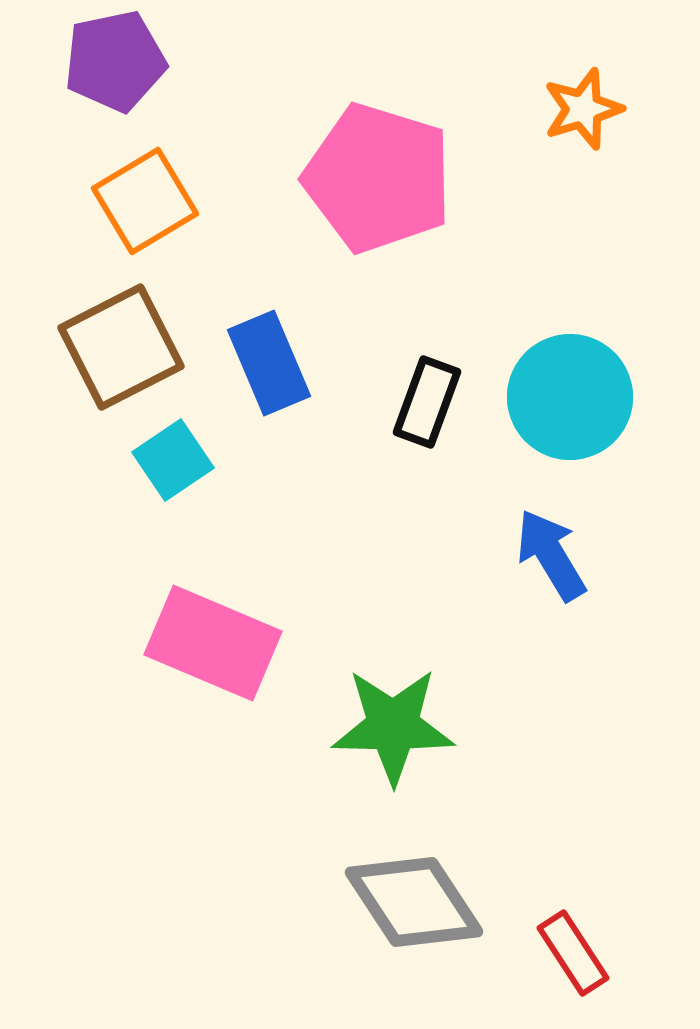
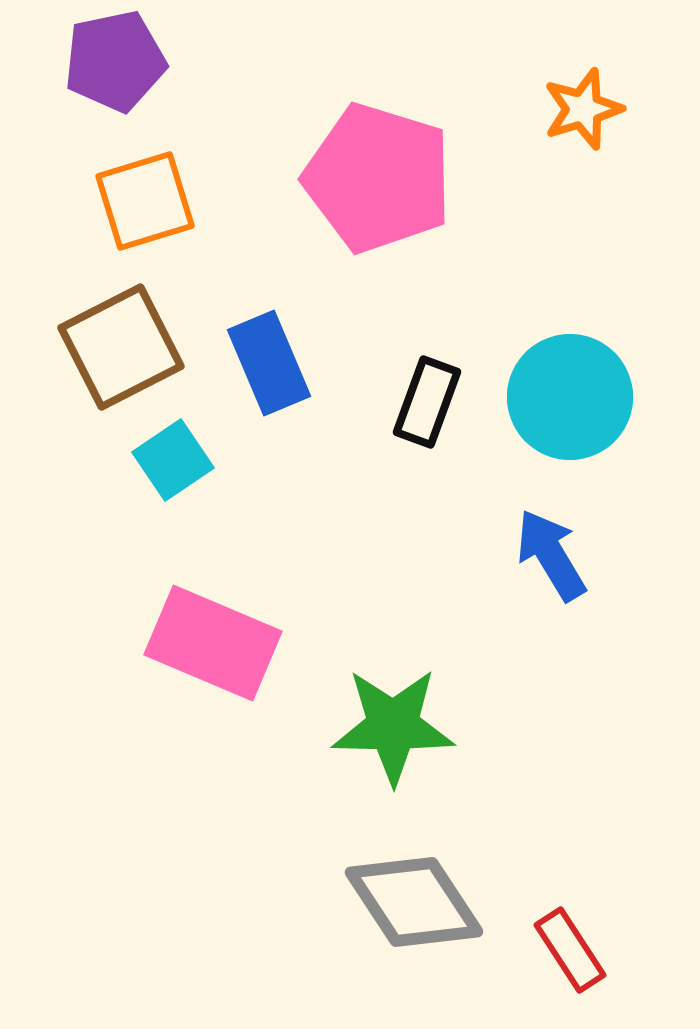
orange square: rotated 14 degrees clockwise
red rectangle: moved 3 px left, 3 px up
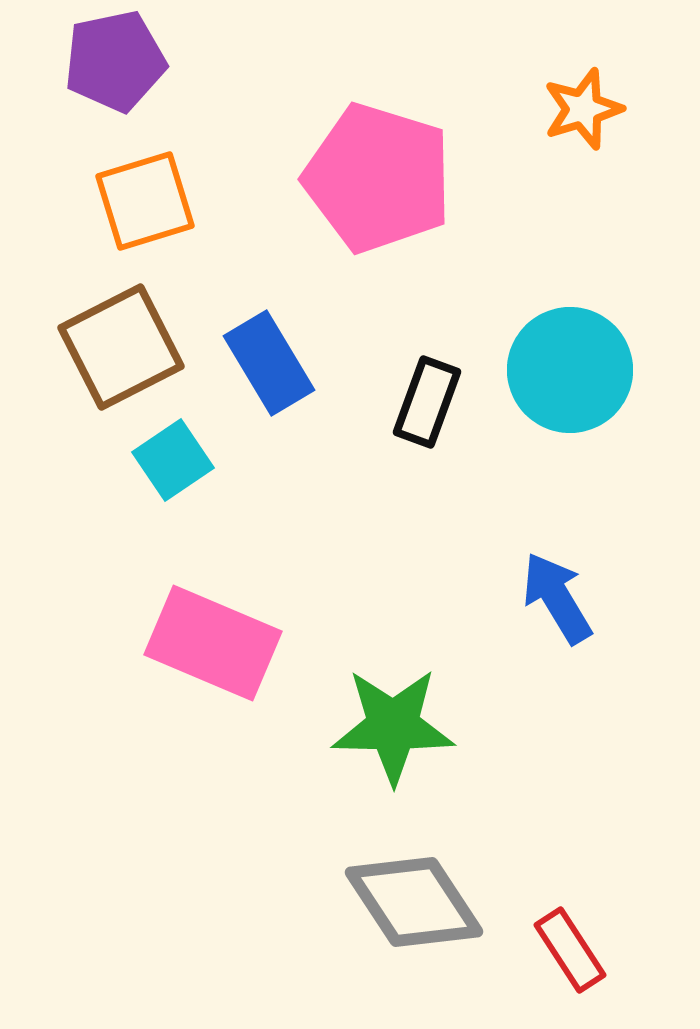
blue rectangle: rotated 8 degrees counterclockwise
cyan circle: moved 27 px up
blue arrow: moved 6 px right, 43 px down
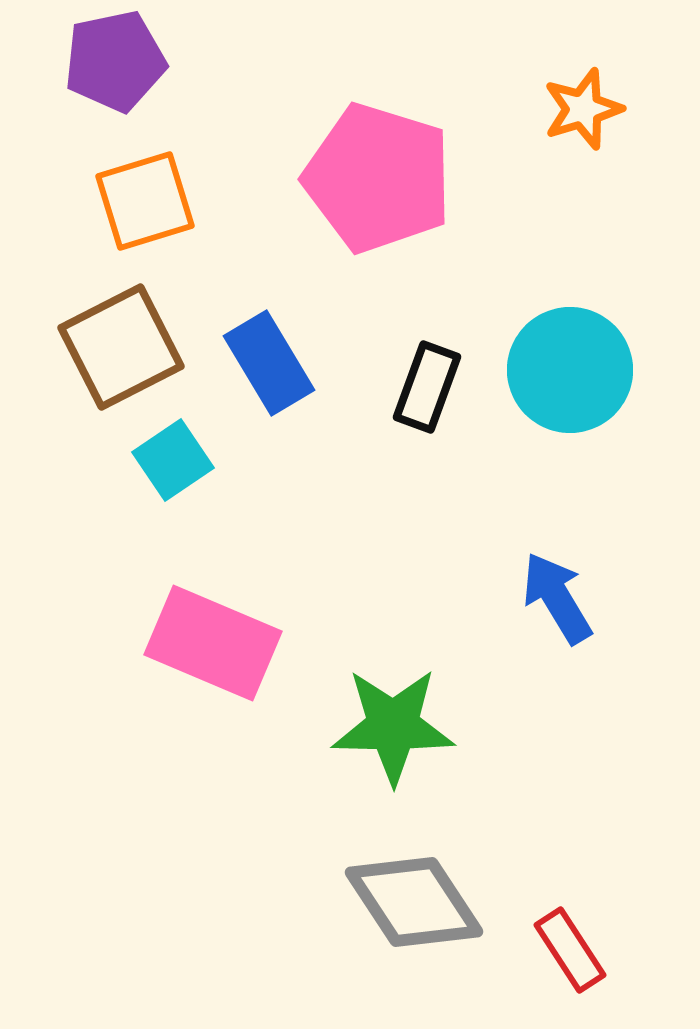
black rectangle: moved 15 px up
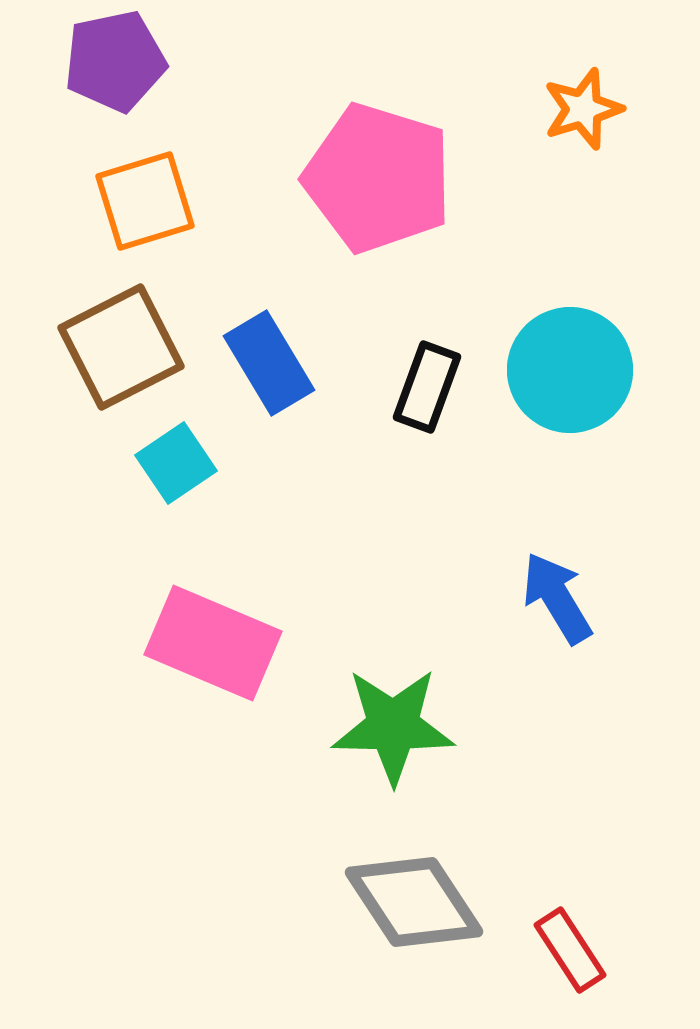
cyan square: moved 3 px right, 3 px down
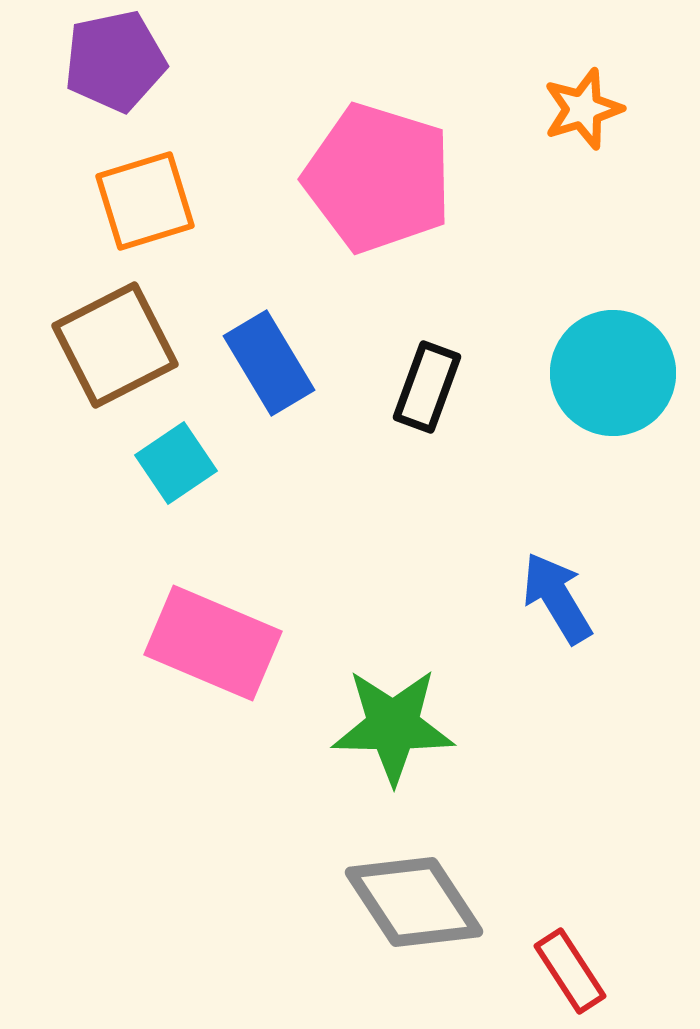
brown square: moved 6 px left, 2 px up
cyan circle: moved 43 px right, 3 px down
red rectangle: moved 21 px down
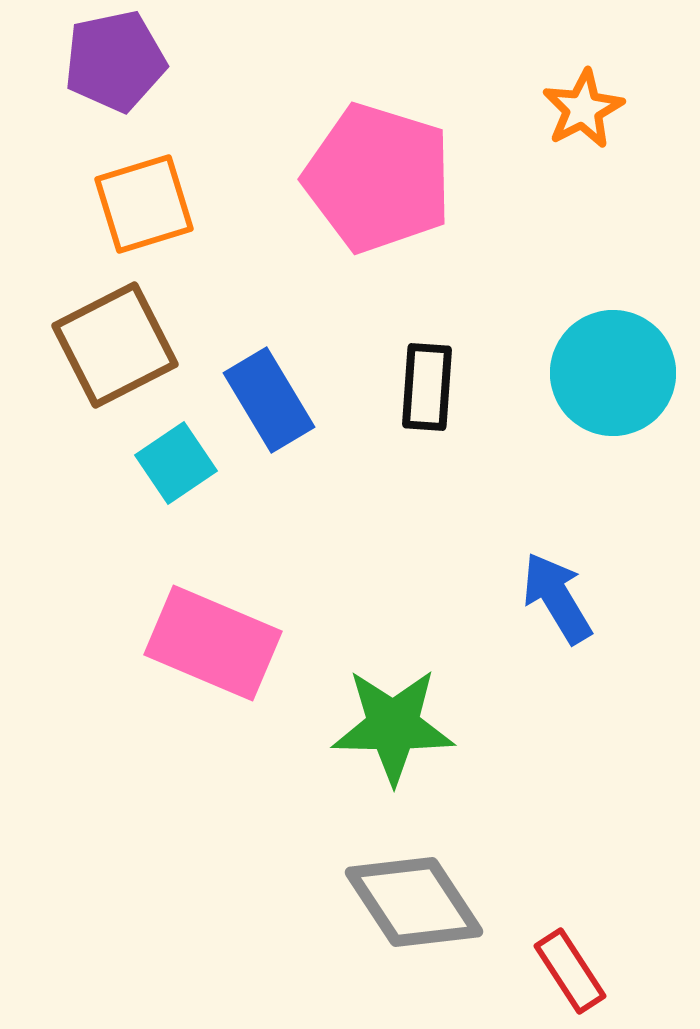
orange star: rotated 10 degrees counterclockwise
orange square: moved 1 px left, 3 px down
blue rectangle: moved 37 px down
black rectangle: rotated 16 degrees counterclockwise
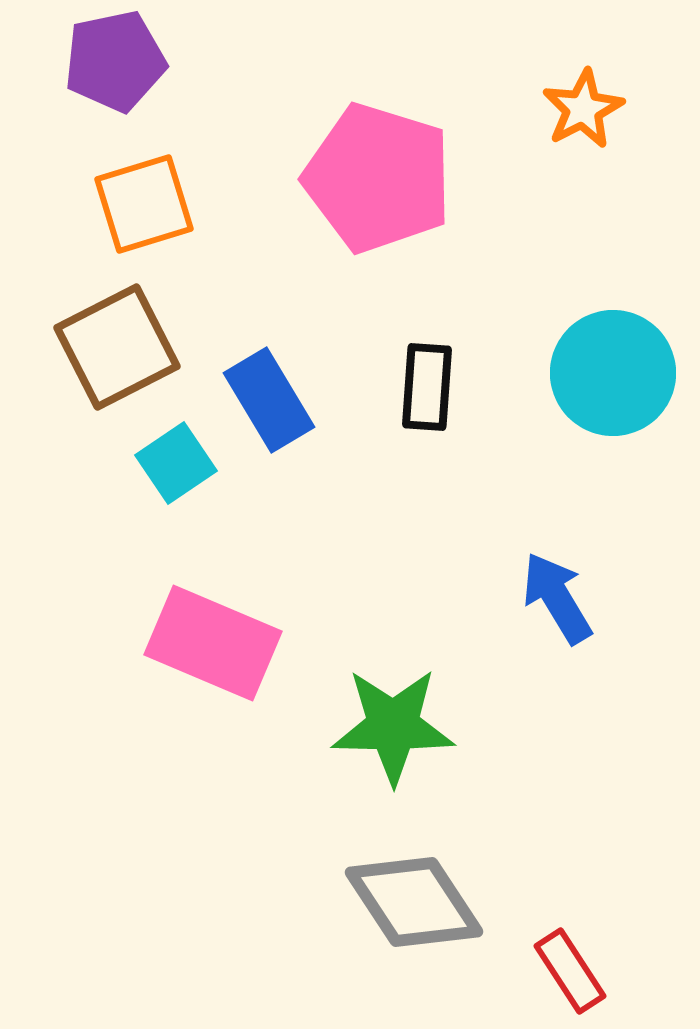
brown square: moved 2 px right, 2 px down
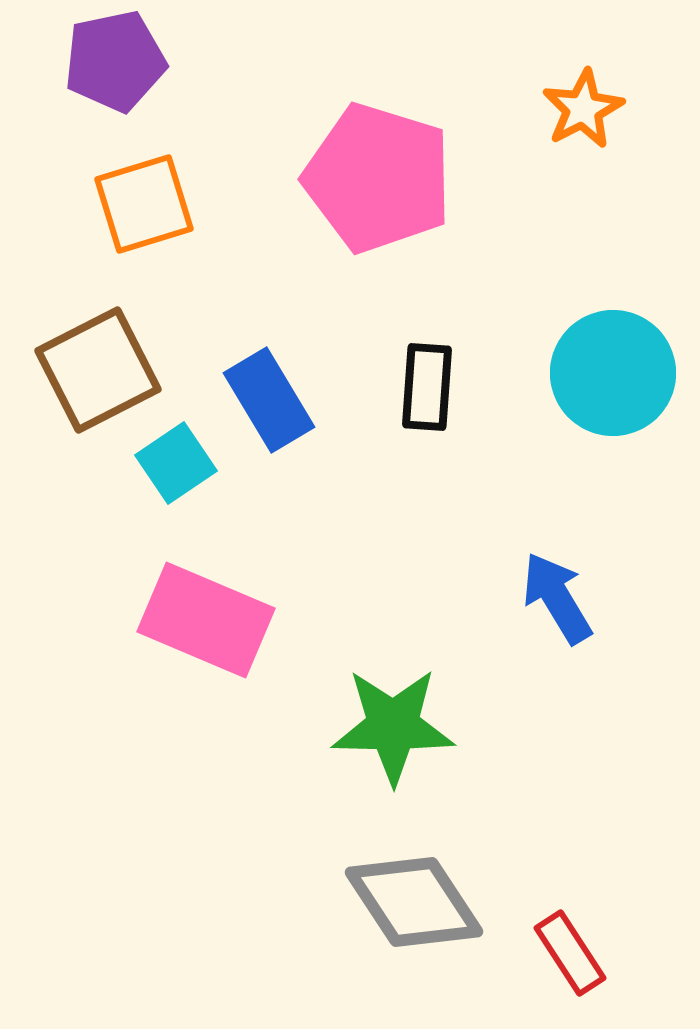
brown square: moved 19 px left, 23 px down
pink rectangle: moved 7 px left, 23 px up
red rectangle: moved 18 px up
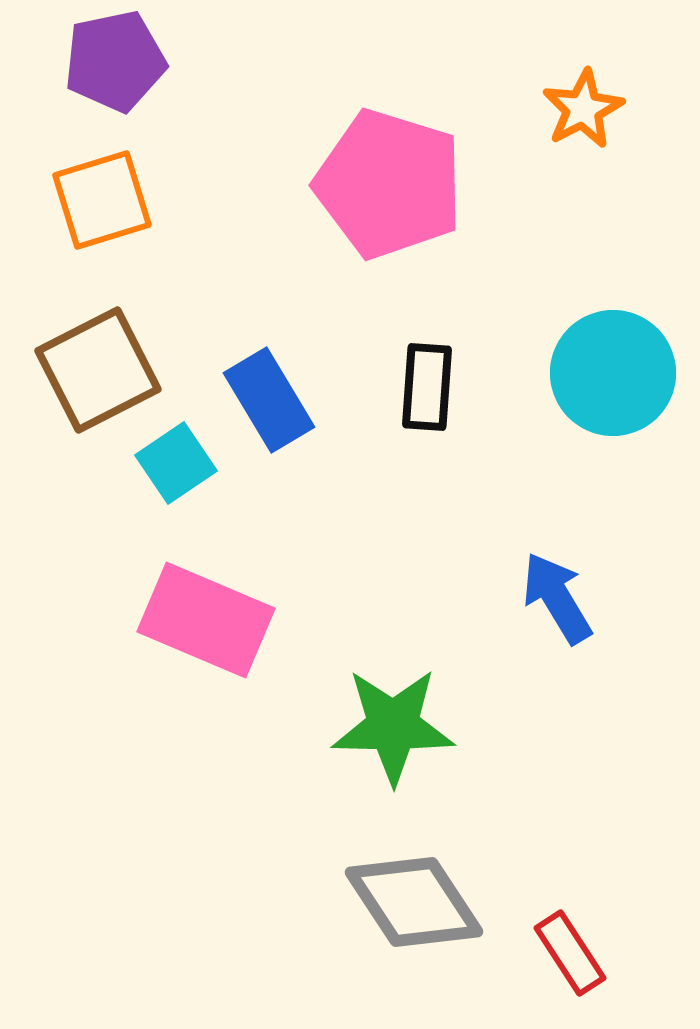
pink pentagon: moved 11 px right, 6 px down
orange square: moved 42 px left, 4 px up
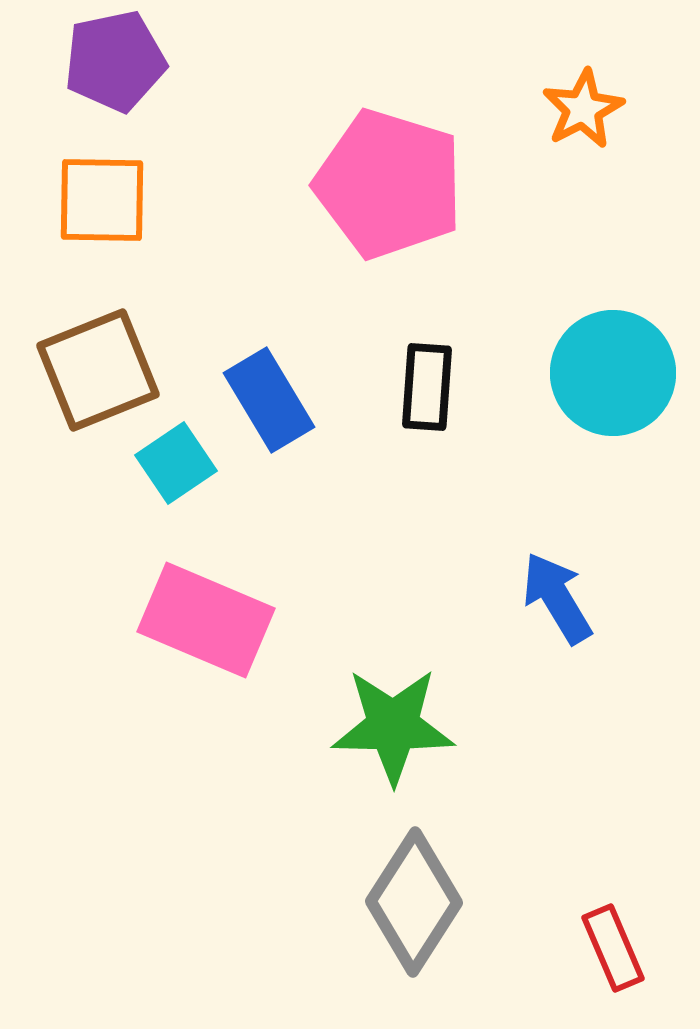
orange square: rotated 18 degrees clockwise
brown square: rotated 5 degrees clockwise
gray diamond: rotated 66 degrees clockwise
red rectangle: moved 43 px right, 5 px up; rotated 10 degrees clockwise
